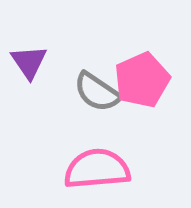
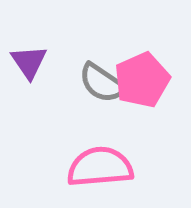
gray semicircle: moved 5 px right, 9 px up
pink semicircle: moved 3 px right, 2 px up
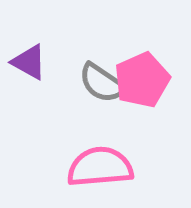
purple triangle: rotated 27 degrees counterclockwise
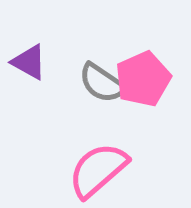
pink pentagon: moved 1 px right, 1 px up
pink semicircle: moved 2 px left, 3 px down; rotated 36 degrees counterclockwise
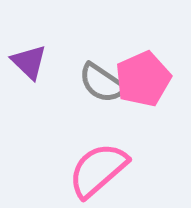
purple triangle: rotated 15 degrees clockwise
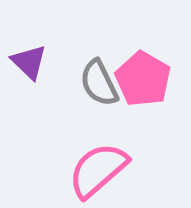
pink pentagon: rotated 18 degrees counterclockwise
gray semicircle: moved 3 px left; rotated 30 degrees clockwise
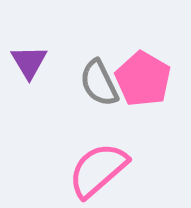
purple triangle: rotated 15 degrees clockwise
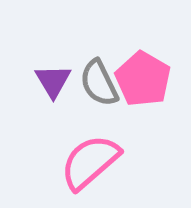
purple triangle: moved 24 px right, 19 px down
pink semicircle: moved 8 px left, 8 px up
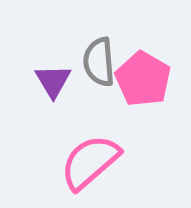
gray semicircle: moved 21 px up; rotated 21 degrees clockwise
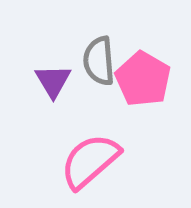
gray semicircle: moved 1 px up
pink semicircle: moved 1 px up
